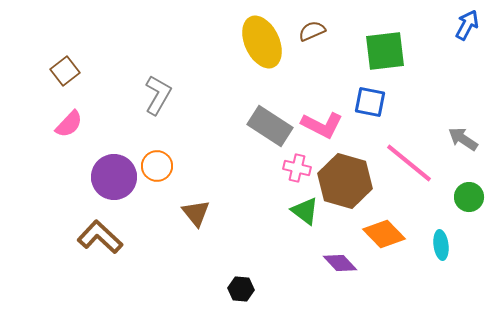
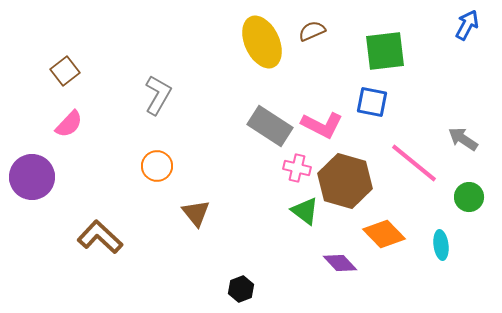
blue square: moved 2 px right
pink line: moved 5 px right
purple circle: moved 82 px left
black hexagon: rotated 25 degrees counterclockwise
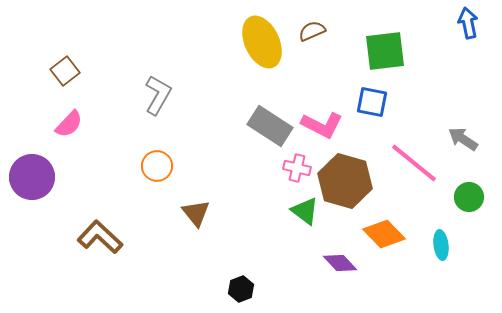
blue arrow: moved 1 px right, 2 px up; rotated 40 degrees counterclockwise
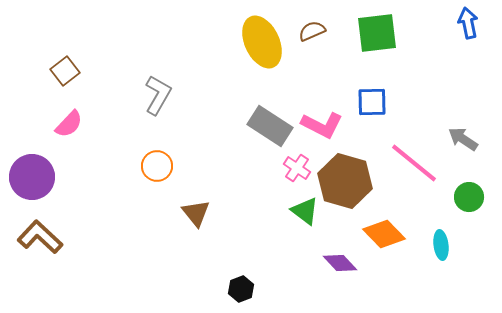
green square: moved 8 px left, 18 px up
blue square: rotated 12 degrees counterclockwise
pink cross: rotated 20 degrees clockwise
brown L-shape: moved 60 px left
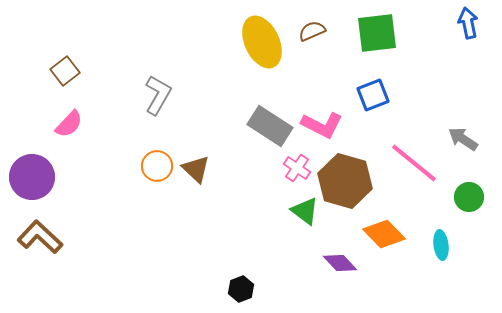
blue square: moved 1 px right, 7 px up; rotated 20 degrees counterclockwise
brown triangle: moved 44 px up; rotated 8 degrees counterclockwise
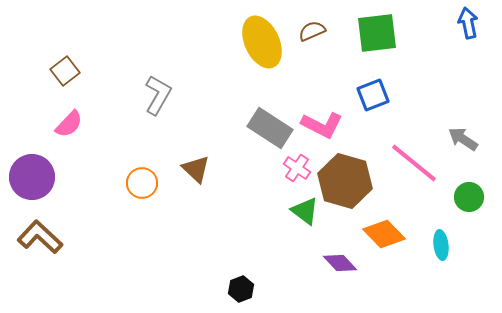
gray rectangle: moved 2 px down
orange circle: moved 15 px left, 17 px down
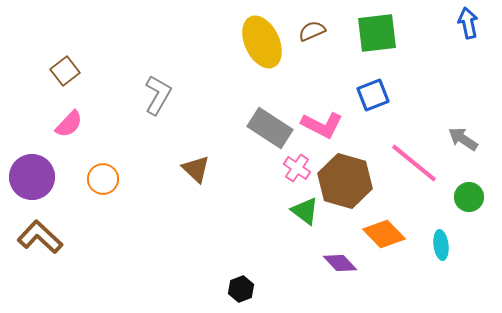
orange circle: moved 39 px left, 4 px up
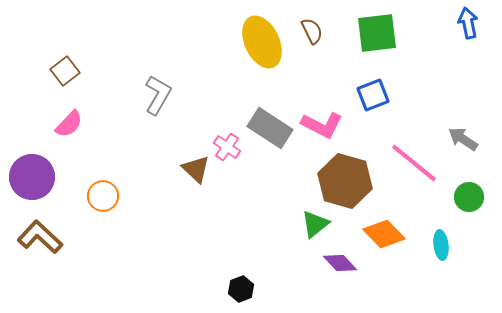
brown semicircle: rotated 88 degrees clockwise
pink cross: moved 70 px left, 21 px up
orange circle: moved 17 px down
green triangle: moved 10 px right, 13 px down; rotated 44 degrees clockwise
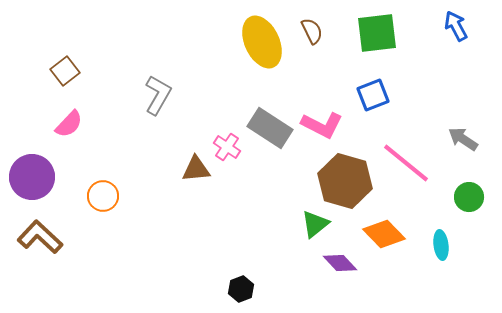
blue arrow: moved 12 px left, 3 px down; rotated 16 degrees counterclockwise
pink line: moved 8 px left
brown triangle: rotated 48 degrees counterclockwise
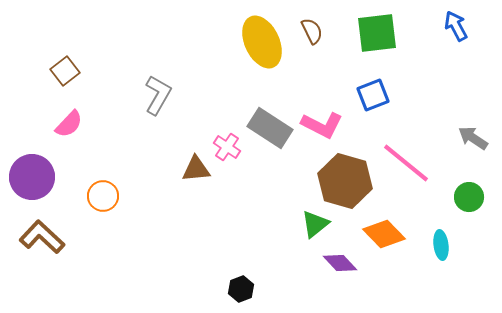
gray arrow: moved 10 px right, 1 px up
brown L-shape: moved 2 px right
